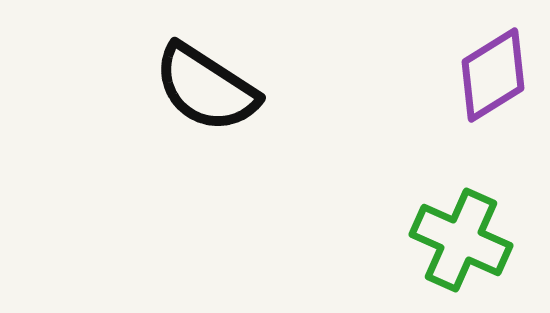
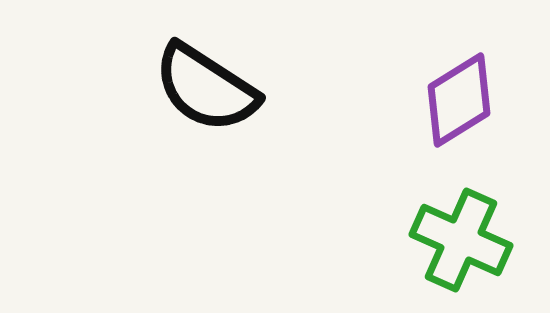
purple diamond: moved 34 px left, 25 px down
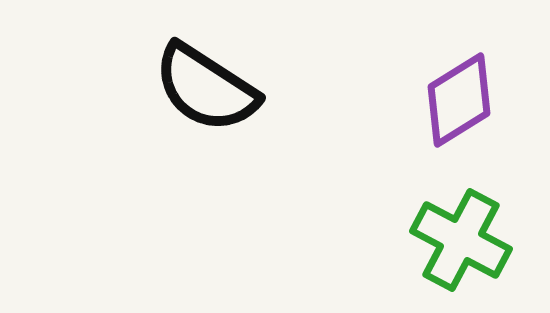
green cross: rotated 4 degrees clockwise
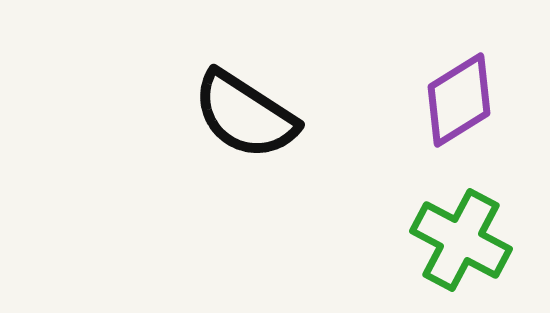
black semicircle: moved 39 px right, 27 px down
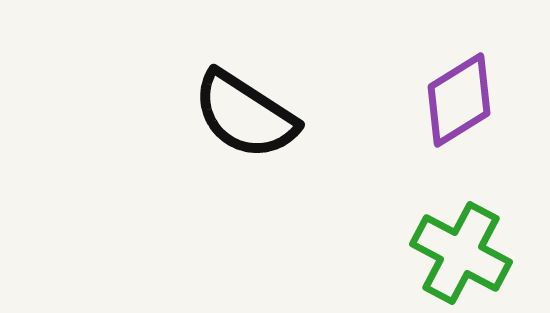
green cross: moved 13 px down
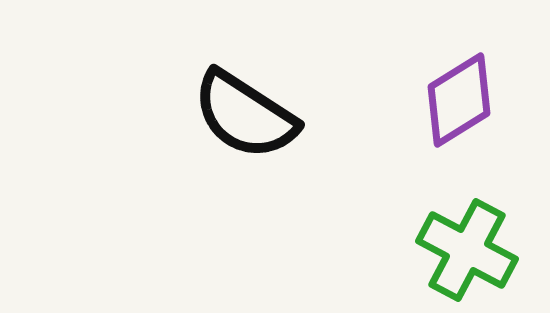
green cross: moved 6 px right, 3 px up
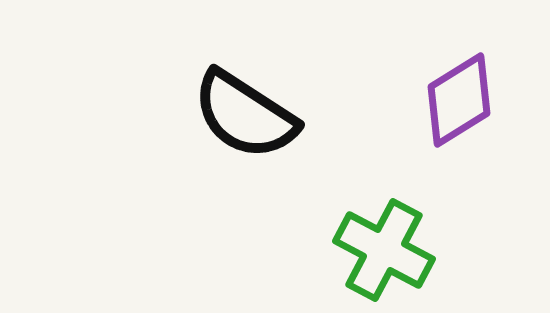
green cross: moved 83 px left
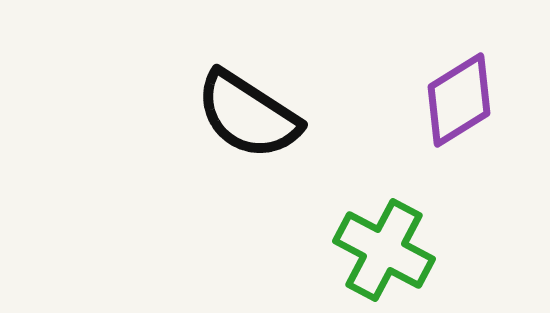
black semicircle: moved 3 px right
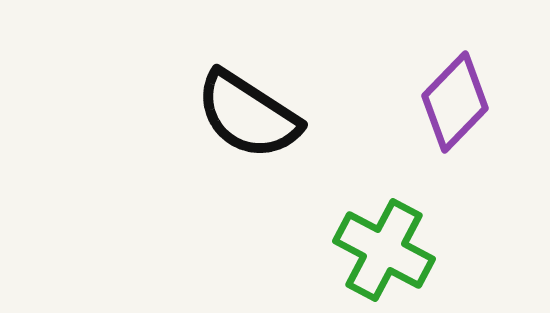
purple diamond: moved 4 px left, 2 px down; rotated 14 degrees counterclockwise
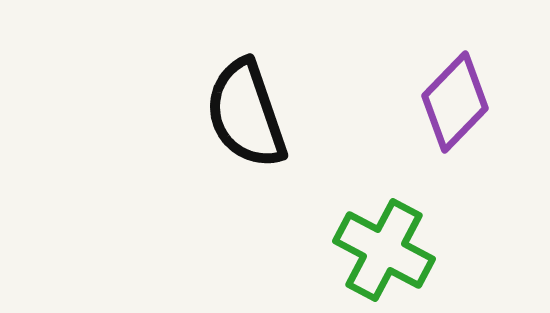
black semicircle: moved 2 px left, 1 px up; rotated 38 degrees clockwise
